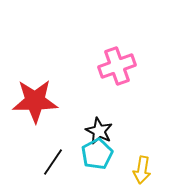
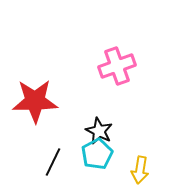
black line: rotated 8 degrees counterclockwise
yellow arrow: moved 2 px left
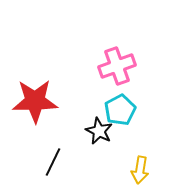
cyan pentagon: moved 23 px right, 44 px up
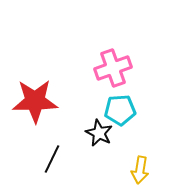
pink cross: moved 4 px left, 2 px down
cyan pentagon: rotated 24 degrees clockwise
black star: moved 2 px down
black line: moved 1 px left, 3 px up
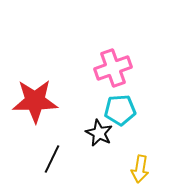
yellow arrow: moved 1 px up
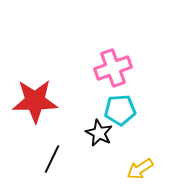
yellow arrow: rotated 48 degrees clockwise
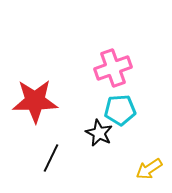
black line: moved 1 px left, 1 px up
yellow arrow: moved 9 px right
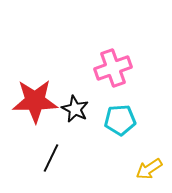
cyan pentagon: moved 10 px down
black star: moved 24 px left, 24 px up
